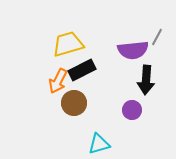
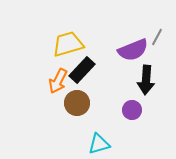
purple semicircle: rotated 16 degrees counterclockwise
black rectangle: rotated 20 degrees counterclockwise
brown circle: moved 3 px right
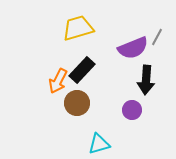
yellow trapezoid: moved 10 px right, 16 px up
purple semicircle: moved 2 px up
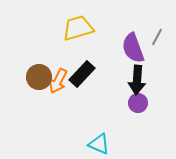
purple semicircle: rotated 92 degrees clockwise
black rectangle: moved 4 px down
black arrow: moved 9 px left
brown circle: moved 38 px left, 26 px up
purple circle: moved 6 px right, 7 px up
cyan triangle: rotated 40 degrees clockwise
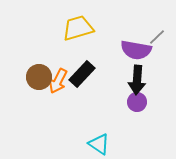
gray line: rotated 18 degrees clockwise
purple semicircle: moved 3 px right, 2 px down; rotated 60 degrees counterclockwise
purple circle: moved 1 px left, 1 px up
cyan triangle: rotated 10 degrees clockwise
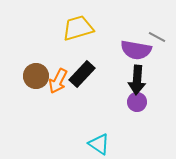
gray line: rotated 72 degrees clockwise
brown circle: moved 3 px left, 1 px up
